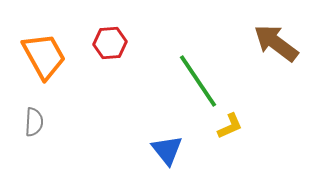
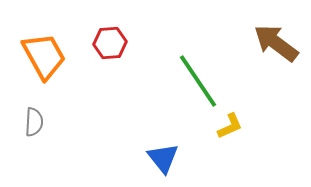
blue triangle: moved 4 px left, 8 px down
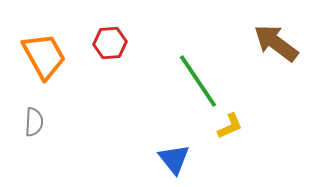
blue triangle: moved 11 px right, 1 px down
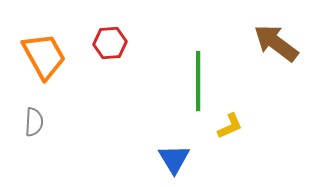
green line: rotated 34 degrees clockwise
blue triangle: rotated 8 degrees clockwise
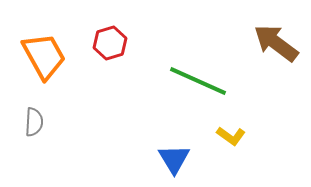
red hexagon: rotated 12 degrees counterclockwise
green line: rotated 66 degrees counterclockwise
yellow L-shape: moved 1 px right, 10 px down; rotated 60 degrees clockwise
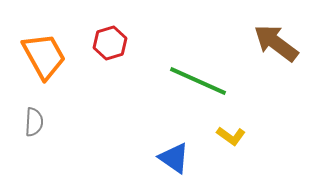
blue triangle: moved 1 px up; rotated 24 degrees counterclockwise
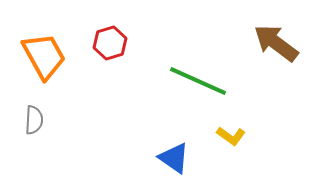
gray semicircle: moved 2 px up
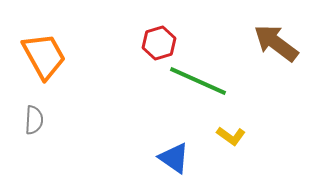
red hexagon: moved 49 px right
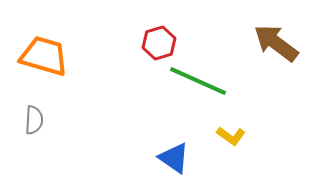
orange trapezoid: rotated 45 degrees counterclockwise
